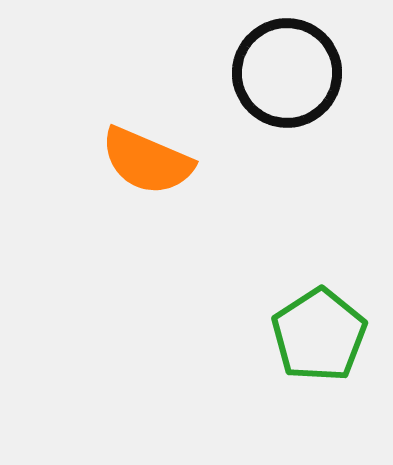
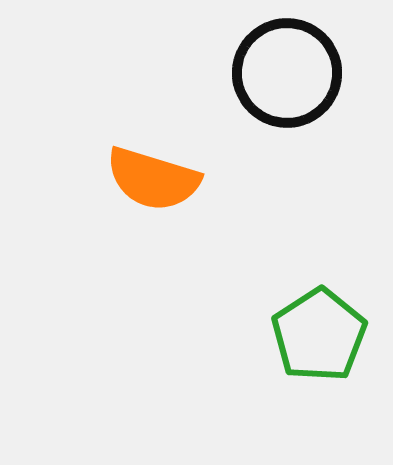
orange semicircle: moved 6 px right, 18 px down; rotated 6 degrees counterclockwise
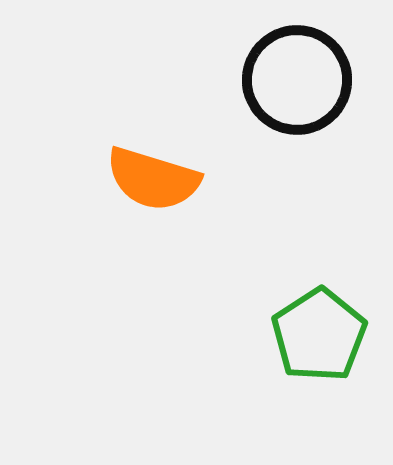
black circle: moved 10 px right, 7 px down
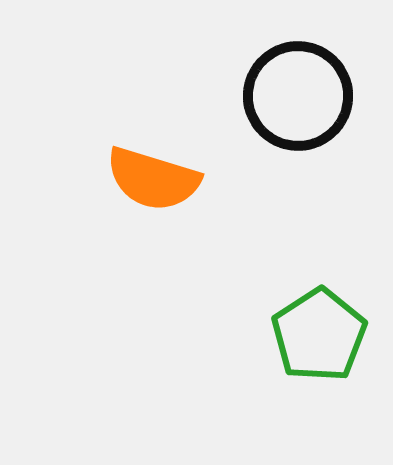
black circle: moved 1 px right, 16 px down
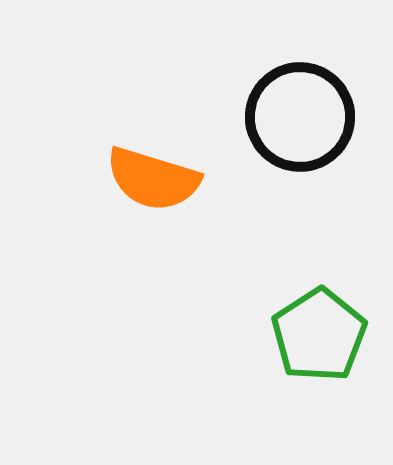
black circle: moved 2 px right, 21 px down
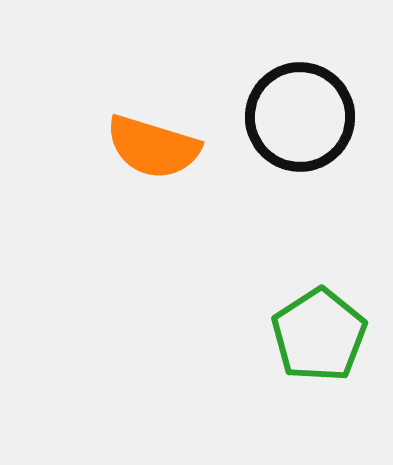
orange semicircle: moved 32 px up
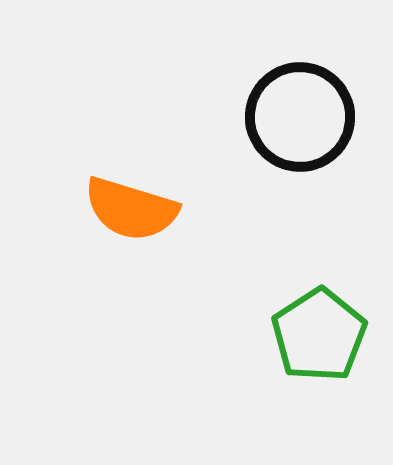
orange semicircle: moved 22 px left, 62 px down
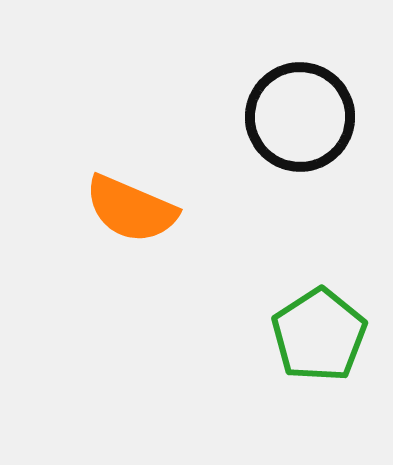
orange semicircle: rotated 6 degrees clockwise
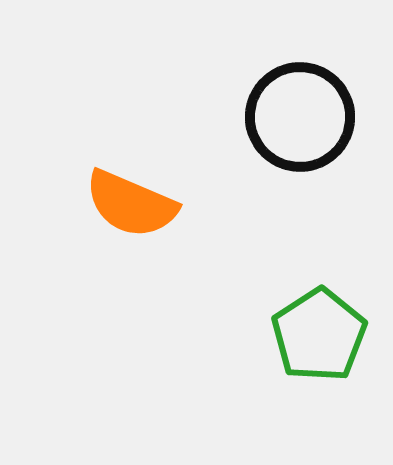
orange semicircle: moved 5 px up
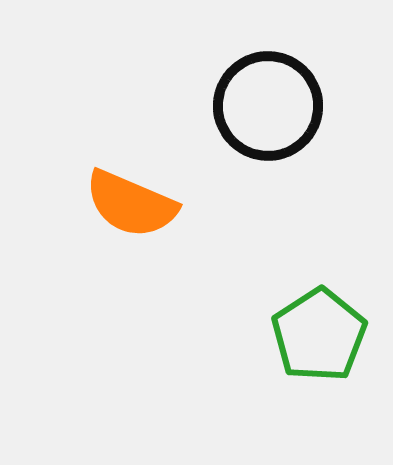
black circle: moved 32 px left, 11 px up
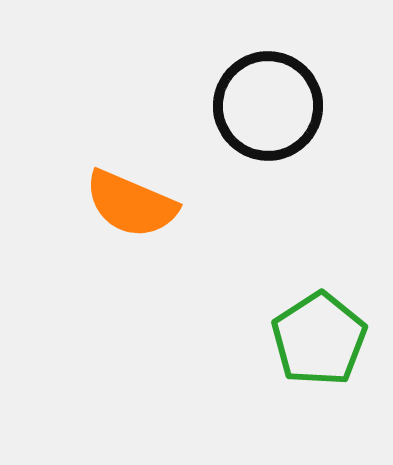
green pentagon: moved 4 px down
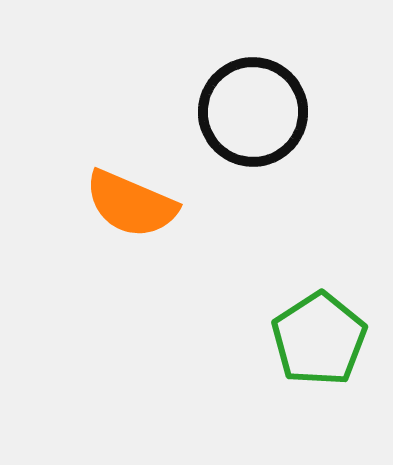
black circle: moved 15 px left, 6 px down
